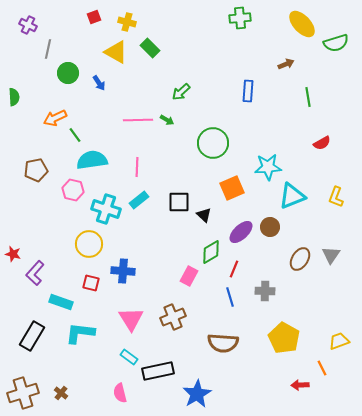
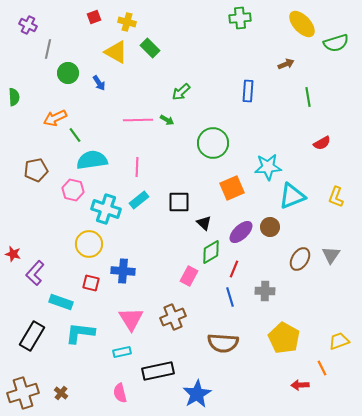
black triangle at (204, 215): moved 8 px down
cyan rectangle at (129, 357): moved 7 px left, 5 px up; rotated 48 degrees counterclockwise
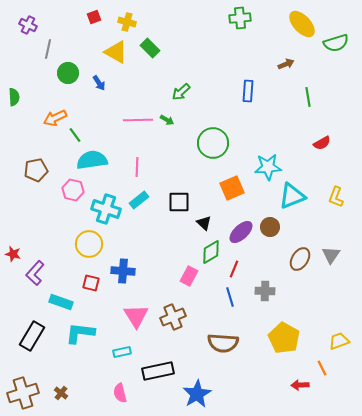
pink triangle at (131, 319): moved 5 px right, 3 px up
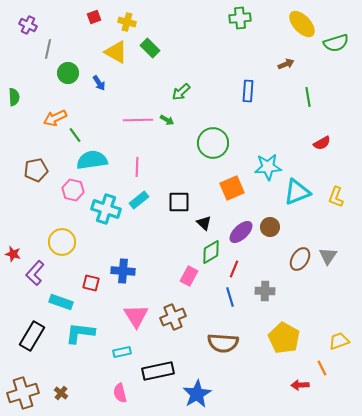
cyan triangle at (292, 196): moved 5 px right, 4 px up
yellow circle at (89, 244): moved 27 px left, 2 px up
gray triangle at (331, 255): moved 3 px left, 1 px down
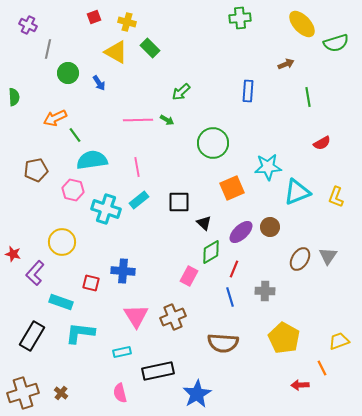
pink line at (137, 167): rotated 12 degrees counterclockwise
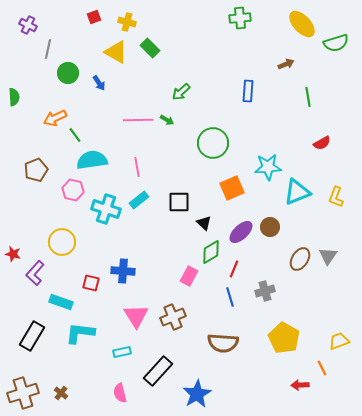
brown pentagon at (36, 170): rotated 10 degrees counterclockwise
gray cross at (265, 291): rotated 18 degrees counterclockwise
black rectangle at (158, 371): rotated 36 degrees counterclockwise
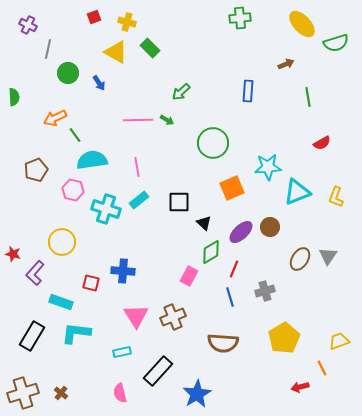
cyan L-shape at (80, 333): moved 4 px left
yellow pentagon at (284, 338): rotated 12 degrees clockwise
red arrow at (300, 385): moved 2 px down; rotated 12 degrees counterclockwise
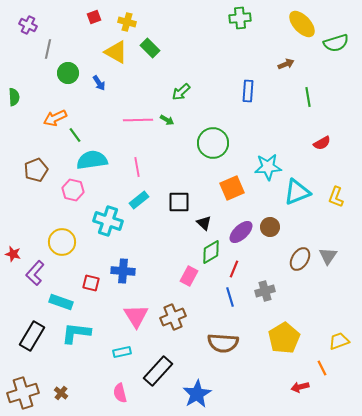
cyan cross at (106, 209): moved 2 px right, 12 px down
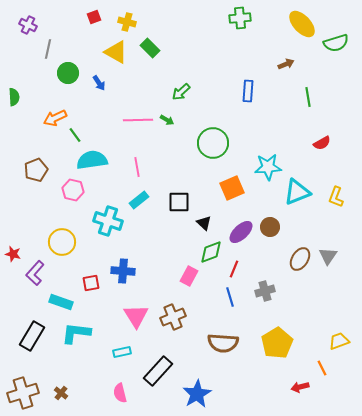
green diamond at (211, 252): rotated 10 degrees clockwise
red square at (91, 283): rotated 24 degrees counterclockwise
yellow pentagon at (284, 338): moved 7 px left, 5 px down
